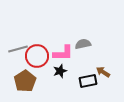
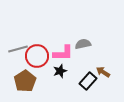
black rectangle: rotated 36 degrees counterclockwise
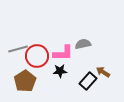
black star: rotated 16 degrees clockwise
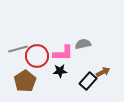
brown arrow: rotated 120 degrees clockwise
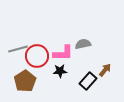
brown arrow: moved 2 px right, 2 px up; rotated 24 degrees counterclockwise
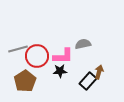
pink L-shape: moved 3 px down
brown arrow: moved 6 px left, 2 px down; rotated 24 degrees counterclockwise
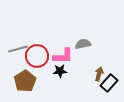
brown arrow: moved 2 px down
black rectangle: moved 21 px right, 2 px down
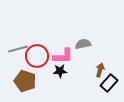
brown arrow: moved 1 px right, 4 px up
brown pentagon: rotated 20 degrees counterclockwise
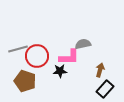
pink L-shape: moved 6 px right, 1 px down
black rectangle: moved 4 px left, 6 px down
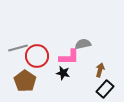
gray line: moved 1 px up
black star: moved 3 px right, 2 px down; rotated 16 degrees clockwise
brown pentagon: rotated 15 degrees clockwise
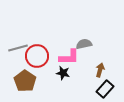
gray semicircle: moved 1 px right
